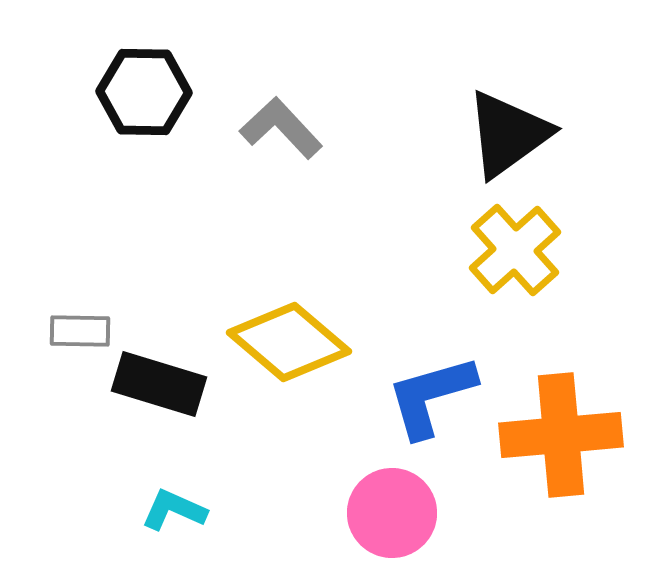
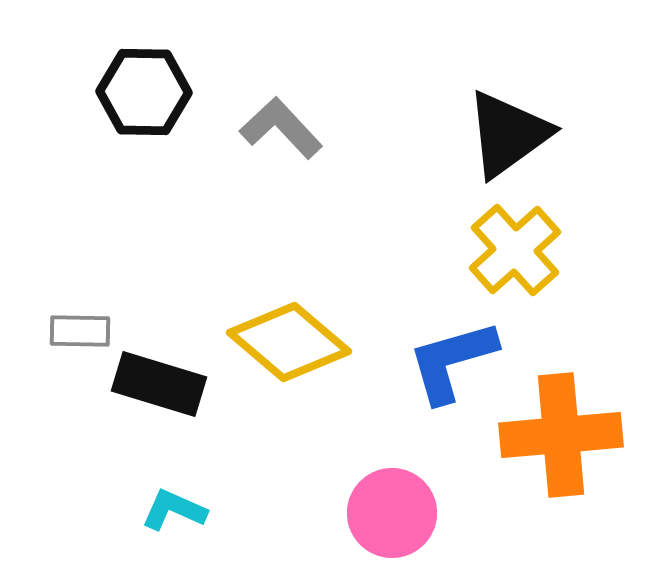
blue L-shape: moved 21 px right, 35 px up
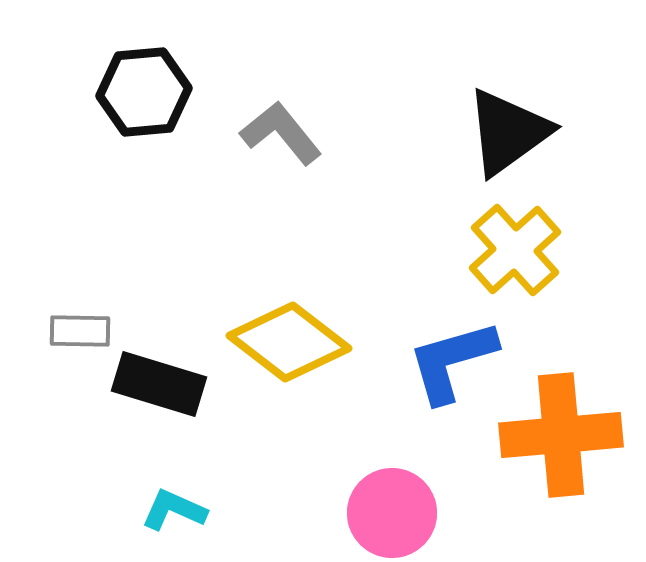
black hexagon: rotated 6 degrees counterclockwise
gray L-shape: moved 5 px down; rotated 4 degrees clockwise
black triangle: moved 2 px up
yellow diamond: rotated 3 degrees counterclockwise
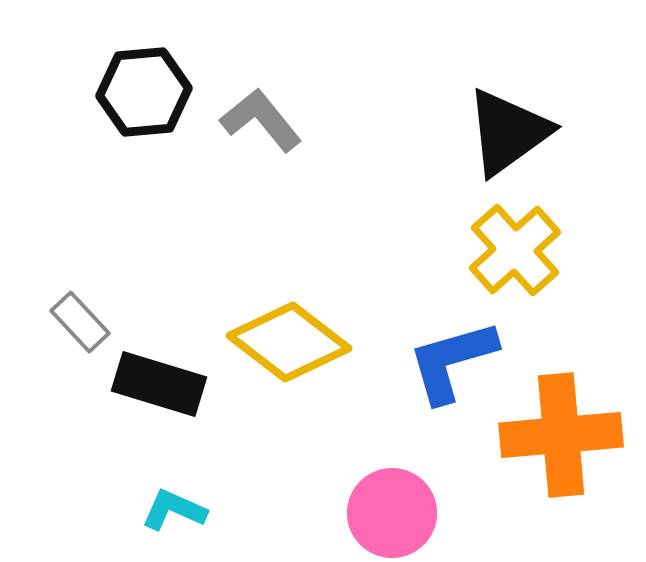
gray L-shape: moved 20 px left, 13 px up
gray rectangle: moved 9 px up; rotated 46 degrees clockwise
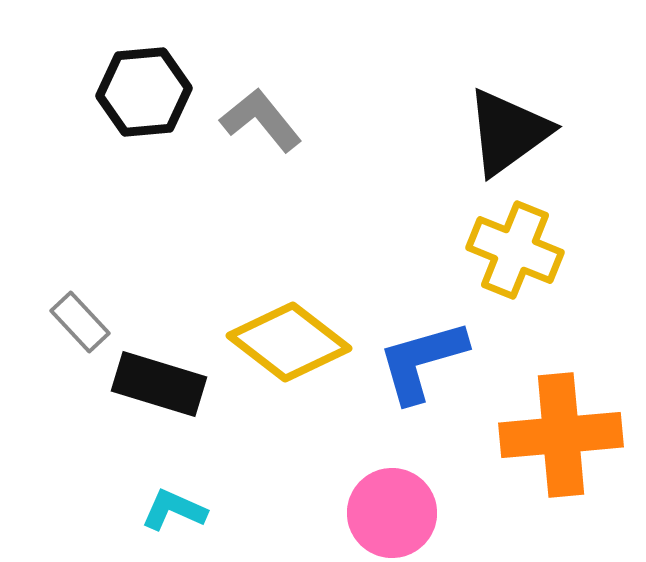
yellow cross: rotated 26 degrees counterclockwise
blue L-shape: moved 30 px left
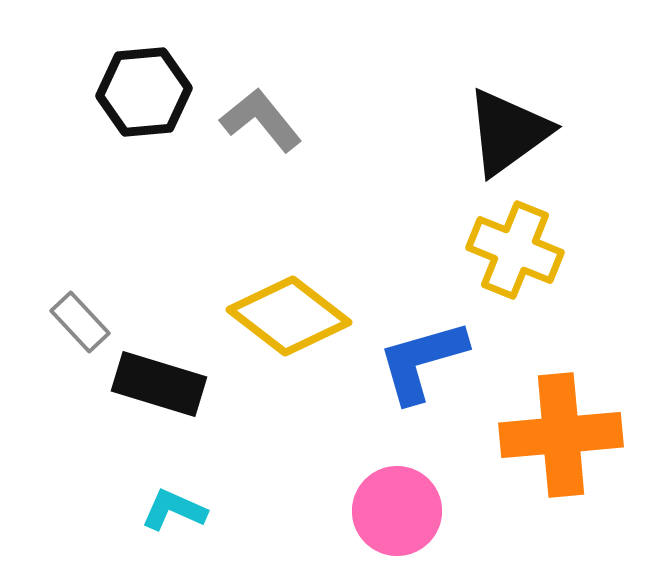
yellow diamond: moved 26 px up
pink circle: moved 5 px right, 2 px up
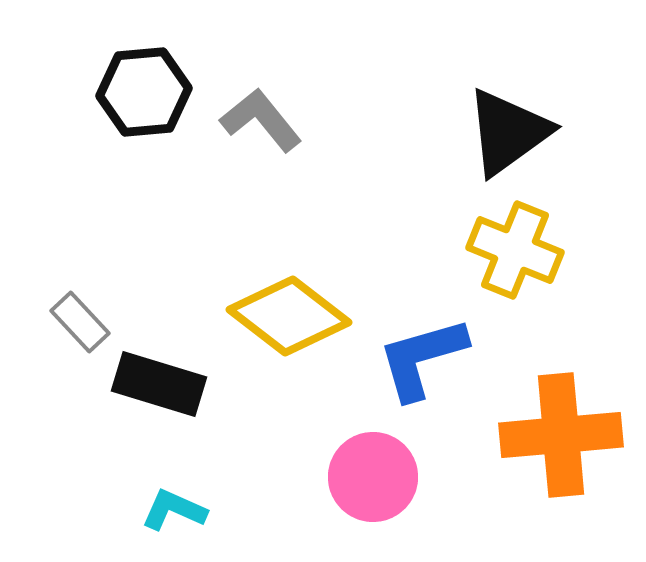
blue L-shape: moved 3 px up
pink circle: moved 24 px left, 34 px up
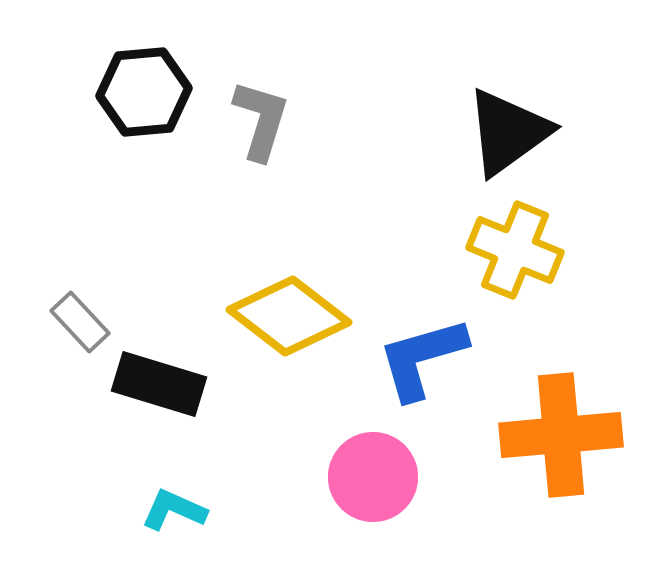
gray L-shape: rotated 56 degrees clockwise
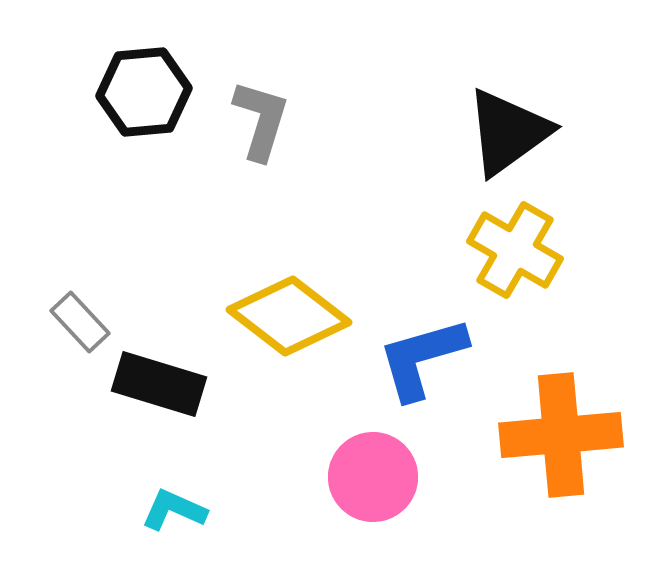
yellow cross: rotated 8 degrees clockwise
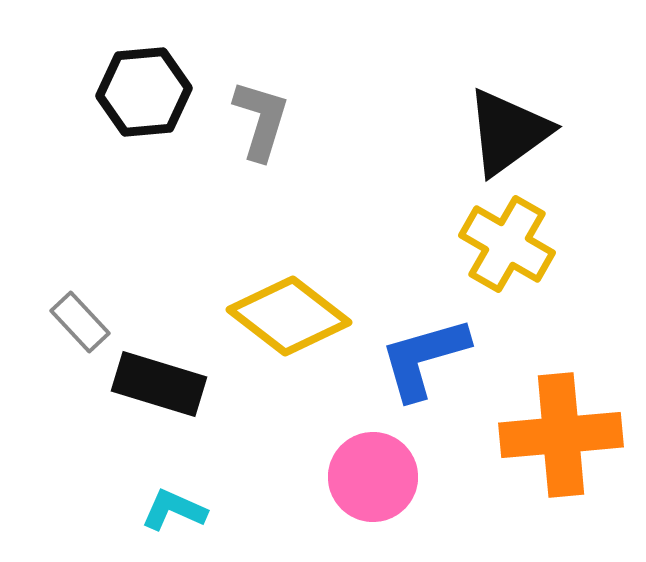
yellow cross: moved 8 px left, 6 px up
blue L-shape: moved 2 px right
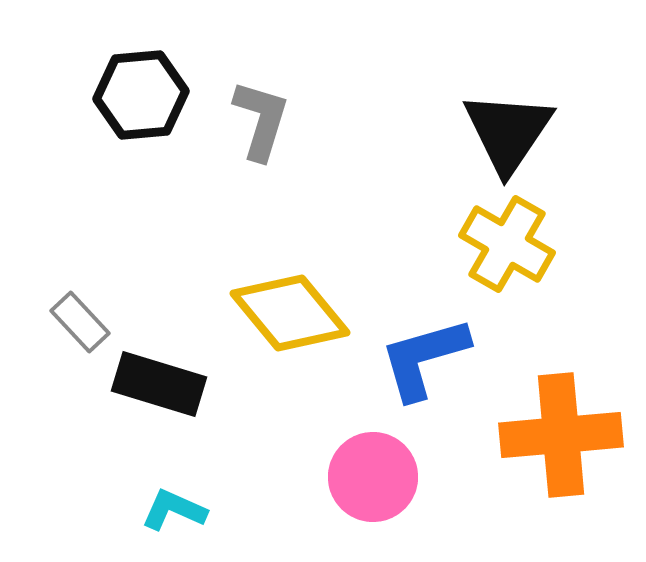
black hexagon: moved 3 px left, 3 px down
black triangle: rotated 20 degrees counterclockwise
yellow diamond: moved 1 px right, 3 px up; rotated 13 degrees clockwise
